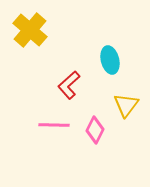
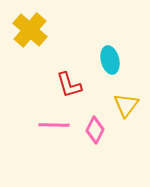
red L-shape: rotated 64 degrees counterclockwise
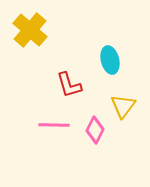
yellow triangle: moved 3 px left, 1 px down
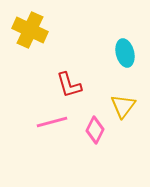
yellow cross: rotated 16 degrees counterclockwise
cyan ellipse: moved 15 px right, 7 px up
pink line: moved 2 px left, 3 px up; rotated 16 degrees counterclockwise
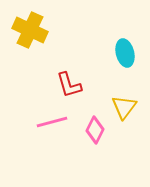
yellow triangle: moved 1 px right, 1 px down
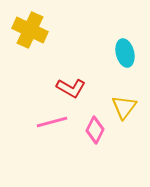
red L-shape: moved 2 px right, 3 px down; rotated 44 degrees counterclockwise
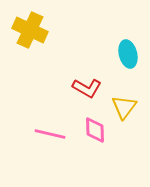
cyan ellipse: moved 3 px right, 1 px down
red L-shape: moved 16 px right
pink line: moved 2 px left, 12 px down; rotated 28 degrees clockwise
pink diamond: rotated 28 degrees counterclockwise
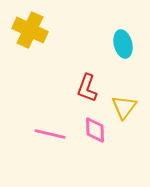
cyan ellipse: moved 5 px left, 10 px up
red L-shape: rotated 80 degrees clockwise
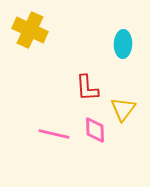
cyan ellipse: rotated 16 degrees clockwise
red L-shape: rotated 24 degrees counterclockwise
yellow triangle: moved 1 px left, 2 px down
pink line: moved 4 px right
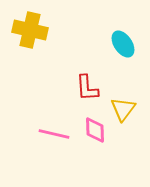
yellow cross: rotated 12 degrees counterclockwise
cyan ellipse: rotated 36 degrees counterclockwise
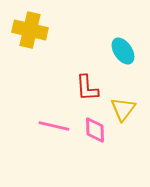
cyan ellipse: moved 7 px down
pink line: moved 8 px up
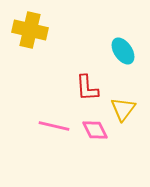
pink diamond: rotated 24 degrees counterclockwise
